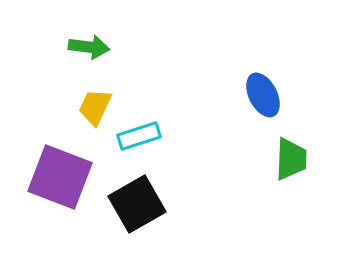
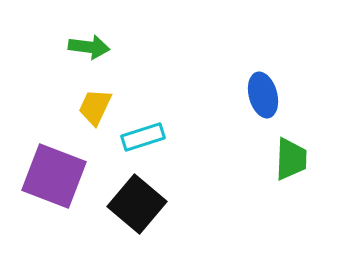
blue ellipse: rotated 12 degrees clockwise
cyan rectangle: moved 4 px right, 1 px down
purple square: moved 6 px left, 1 px up
black square: rotated 20 degrees counterclockwise
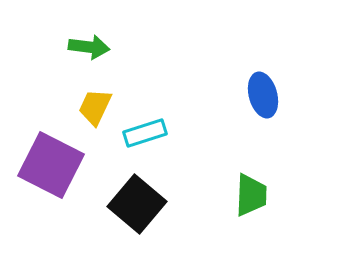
cyan rectangle: moved 2 px right, 4 px up
green trapezoid: moved 40 px left, 36 px down
purple square: moved 3 px left, 11 px up; rotated 6 degrees clockwise
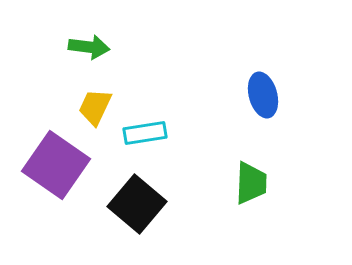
cyan rectangle: rotated 9 degrees clockwise
purple square: moved 5 px right; rotated 8 degrees clockwise
green trapezoid: moved 12 px up
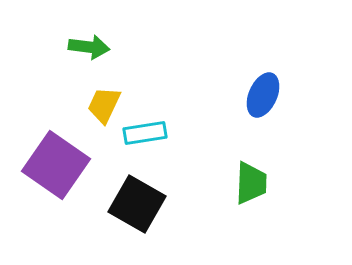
blue ellipse: rotated 39 degrees clockwise
yellow trapezoid: moved 9 px right, 2 px up
black square: rotated 10 degrees counterclockwise
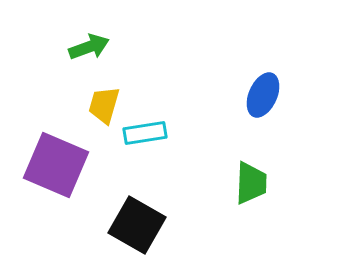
green arrow: rotated 27 degrees counterclockwise
yellow trapezoid: rotated 9 degrees counterclockwise
purple square: rotated 12 degrees counterclockwise
black square: moved 21 px down
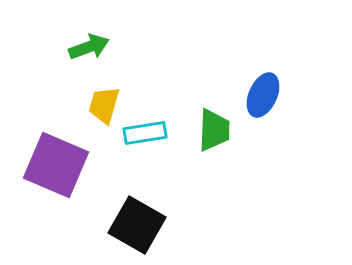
green trapezoid: moved 37 px left, 53 px up
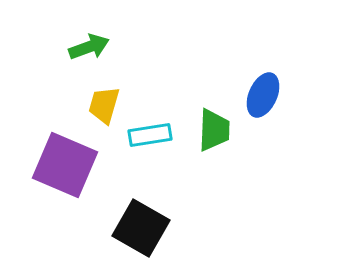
cyan rectangle: moved 5 px right, 2 px down
purple square: moved 9 px right
black square: moved 4 px right, 3 px down
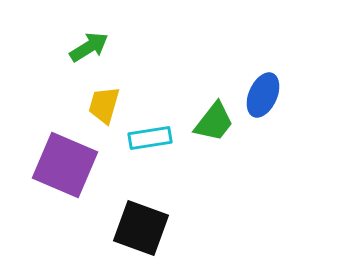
green arrow: rotated 12 degrees counterclockwise
green trapezoid: moved 8 px up; rotated 36 degrees clockwise
cyan rectangle: moved 3 px down
black square: rotated 10 degrees counterclockwise
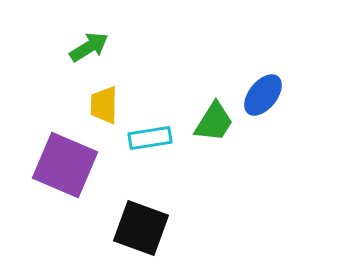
blue ellipse: rotated 15 degrees clockwise
yellow trapezoid: rotated 15 degrees counterclockwise
green trapezoid: rotated 6 degrees counterclockwise
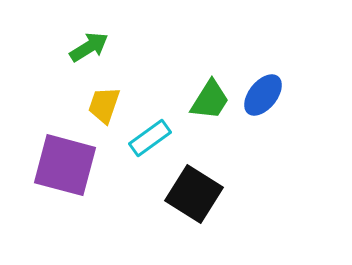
yellow trapezoid: rotated 18 degrees clockwise
green trapezoid: moved 4 px left, 22 px up
cyan rectangle: rotated 27 degrees counterclockwise
purple square: rotated 8 degrees counterclockwise
black square: moved 53 px right, 34 px up; rotated 12 degrees clockwise
